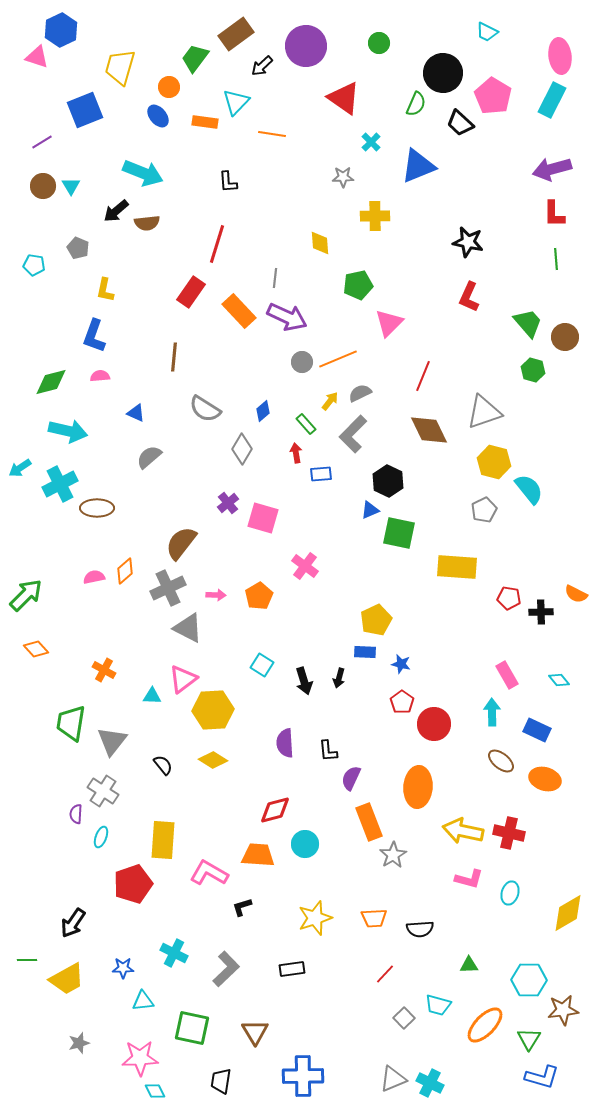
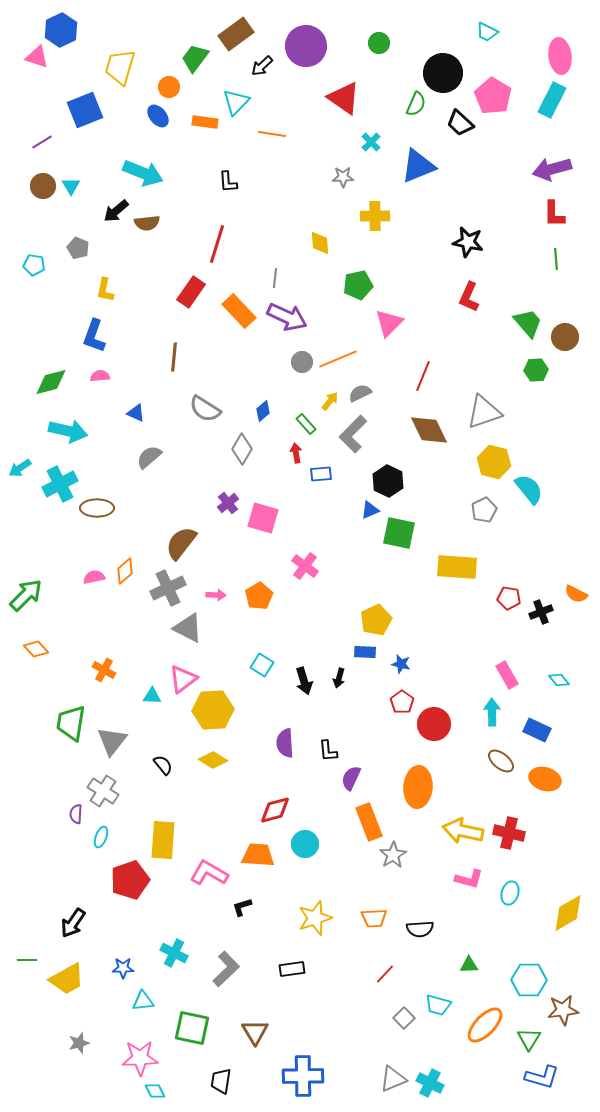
green hexagon at (533, 370): moved 3 px right; rotated 20 degrees counterclockwise
black cross at (541, 612): rotated 20 degrees counterclockwise
red pentagon at (133, 884): moved 3 px left, 4 px up
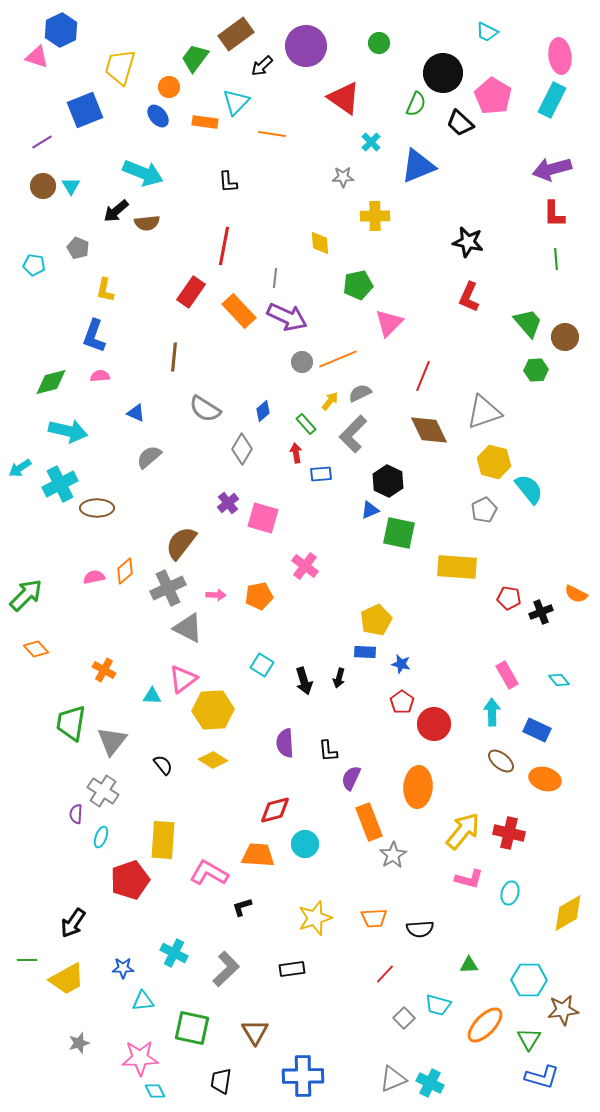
red line at (217, 244): moved 7 px right, 2 px down; rotated 6 degrees counterclockwise
orange pentagon at (259, 596): rotated 20 degrees clockwise
yellow arrow at (463, 831): rotated 117 degrees clockwise
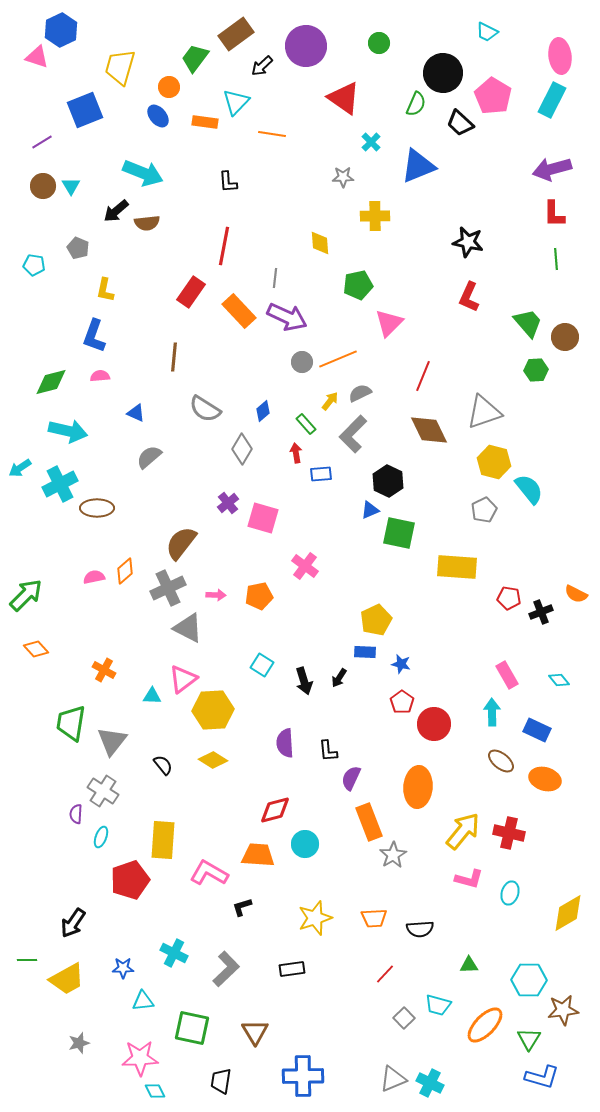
black arrow at (339, 678): rotated 18 degrees clockwise
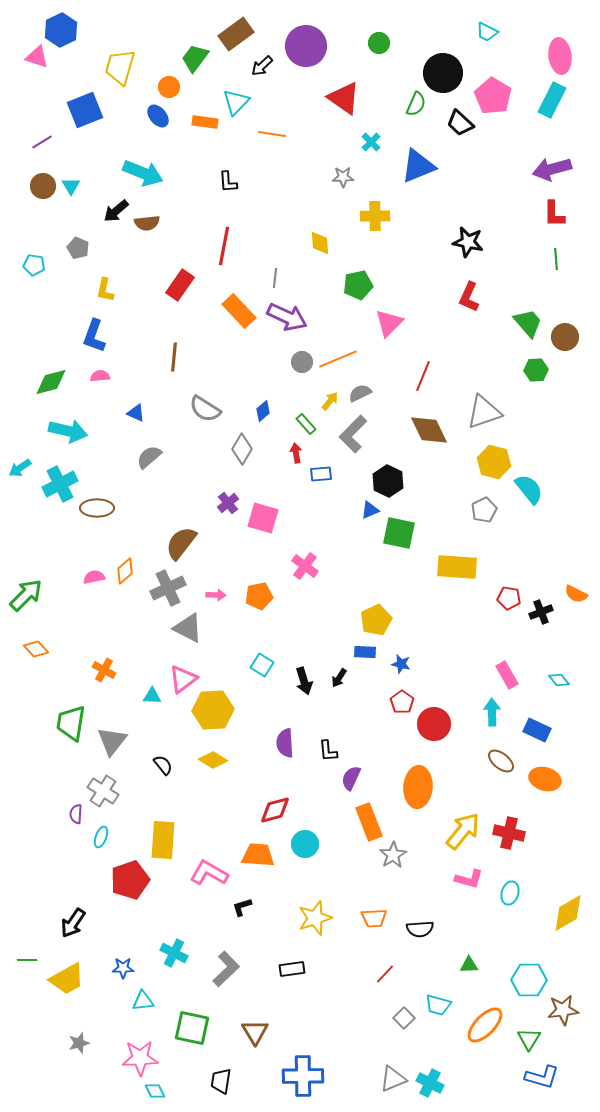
red rectangle at (191, 292): moved 11 px left, 7 px up
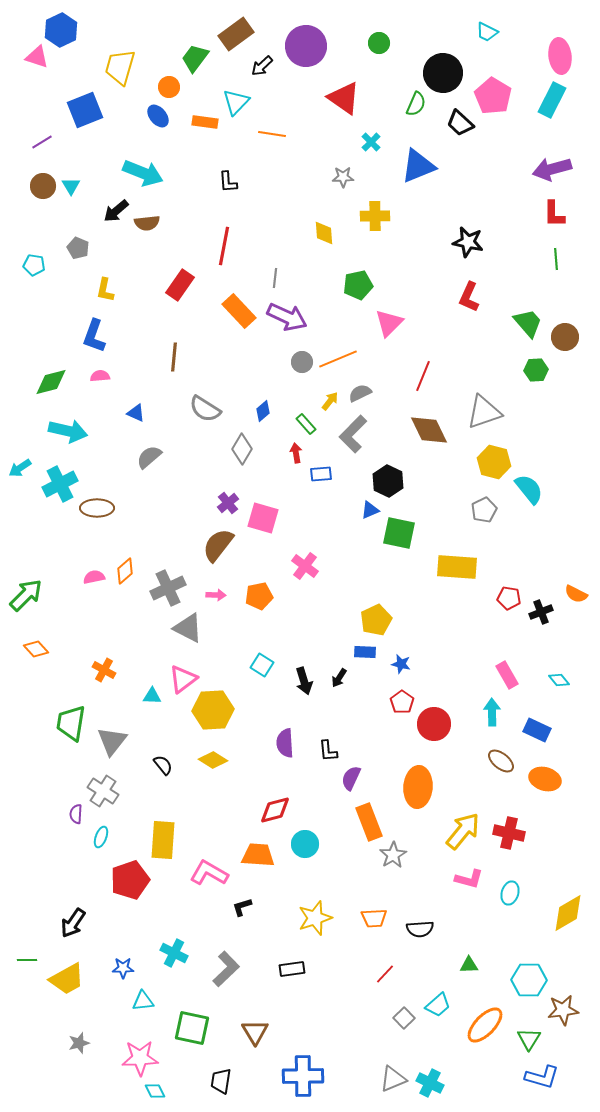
yellow diamond at (320, 243): moved 4 px right, 10 px up
brown semicircle at (181, 543): moved 37 px right, 2 px down
cyan trapezoid at (438, 1005): rotated 56 degrees counterclockwise
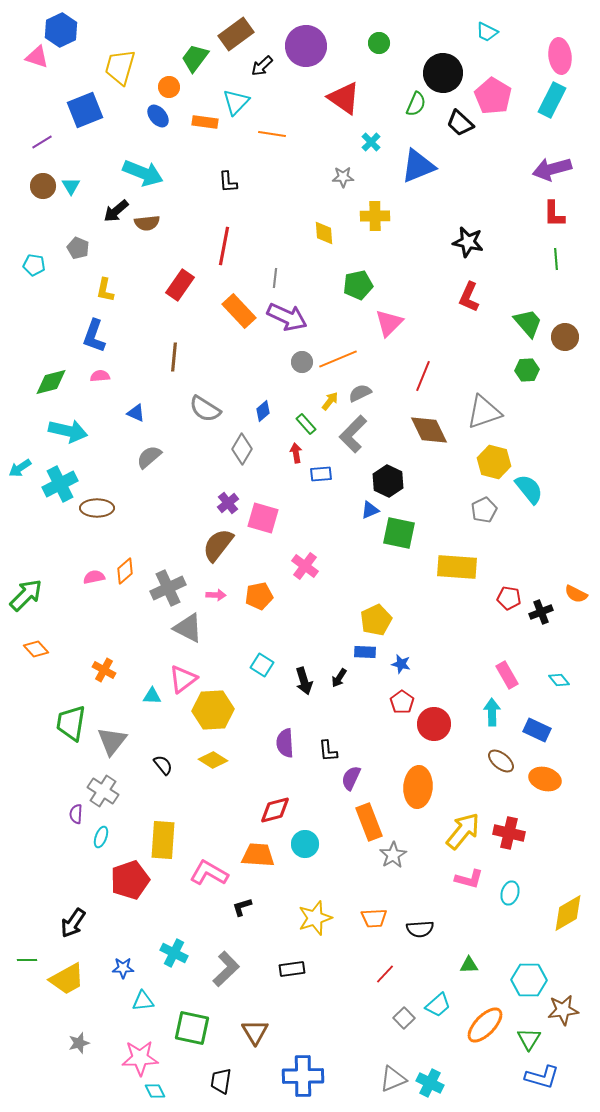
green hexagon at (536, 370): moved 9 px left
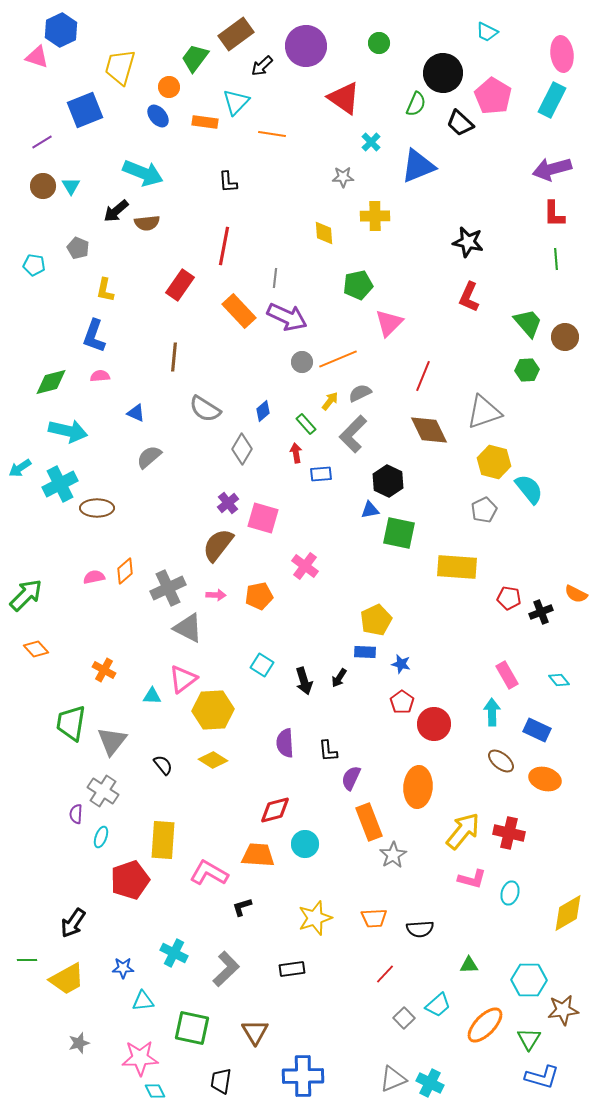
pink ellipse at (560, 56): moved 2 px right, 2 px up
blue triangle at (370, 510): rotated 12 degrees clockwise
pink L-shape at (469, 879): moved 3 px right
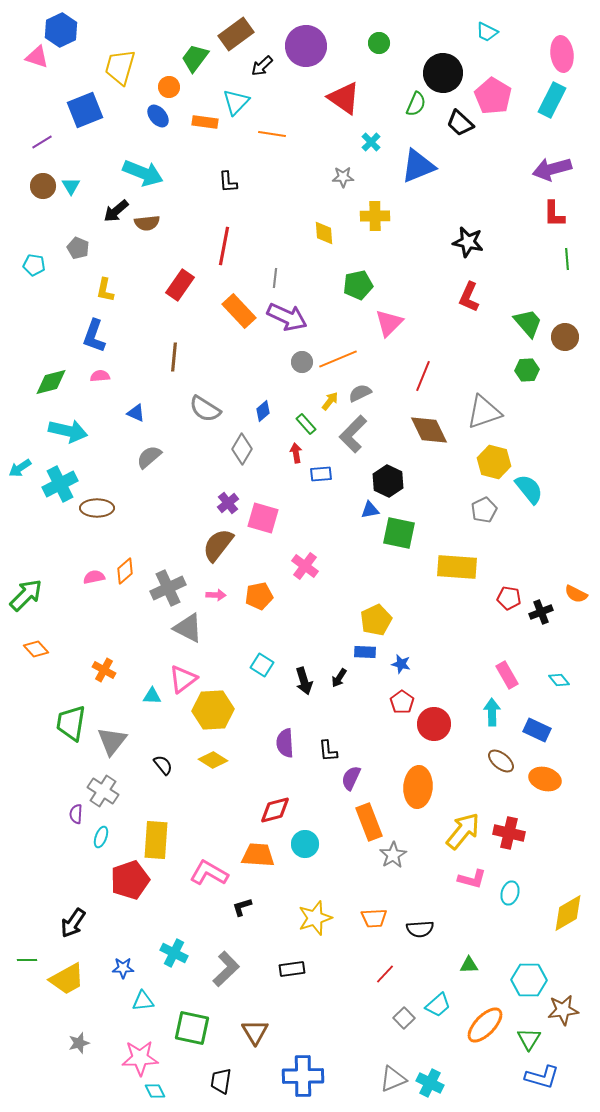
green line at (556, 259): moved 11 px right
yellow rectangle at (163, 840): moved 7 px left
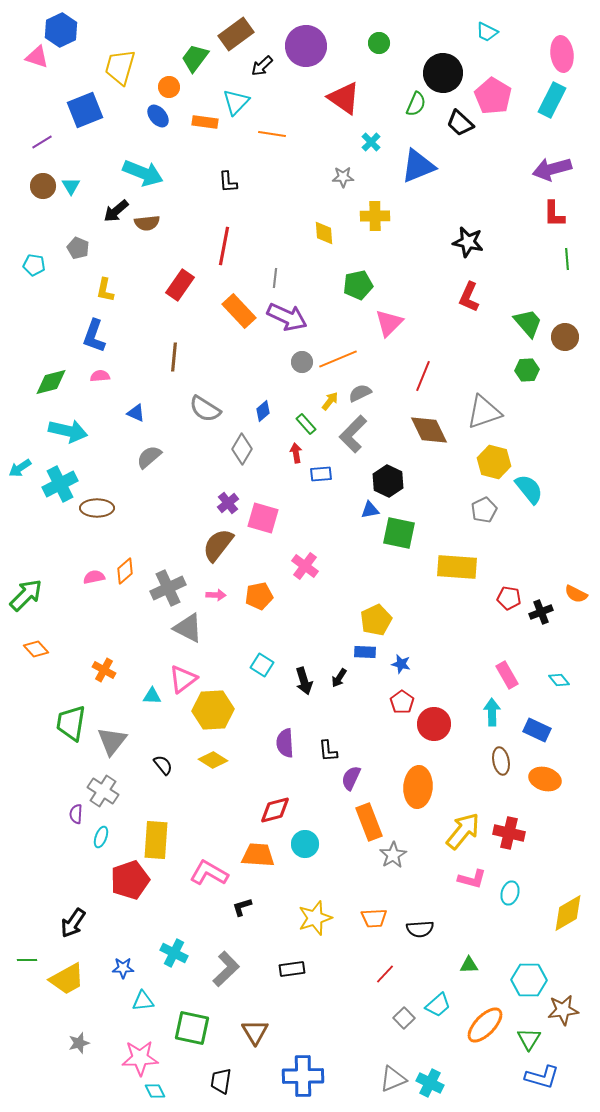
brown ellipse at (501, 761): rotated 40 degrees clockwise
